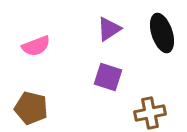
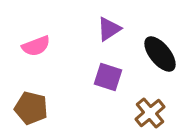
black ellipse: moved 2 px left, 21 px down; rotated 21 degrees counterclockwise
brown cross: rotated 28 degrees counterclockwise
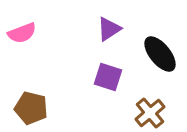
pink semicircle: moved 14 px left, 13 px up
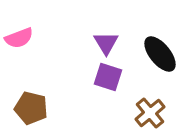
purple triangle: moved 3 px left, 14 px down; rotated 28 degrees counterclockwise
pink semicircle: moved 3 px left, 5 px down
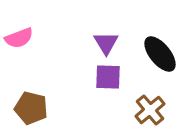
purple square: rotated 16 degrees counterclockwise
brown cross: moved 3 px up
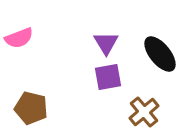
purple square: rotated 12 degrees counterclockwise
brown cross: moved 6 px left, 2 px down
